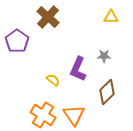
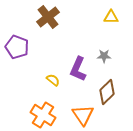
brown cross: rotated 10 degrees clockwise
purple pentagon: moved 6 px down; rotated 15 degrees counterclockwise
orange triangle: moved 9 px right
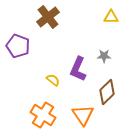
purple pentagon: moved 1 px right, 1 px up
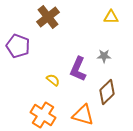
orange triangle: rotated 40 degrees counterclockwise
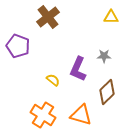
orange triangle: moved 2 px left
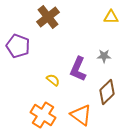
orange triangle: rotated 20 degrees clockwise
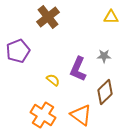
purple pentagon: moved 5 px down; rotated 30 degrees clockwise
brown diamond: moved 2 px left
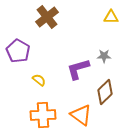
brown cross: moved 1 px left
purple pentagon: rotated 20 degrees counterclockwise
purple L-shape: rotated 50 degrees clockwise
yellow semicircle: moved 14 px left
orange cross: rotated 35 degrees counterclockwise
